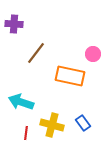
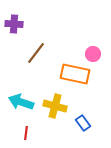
orange rectangle: moved 5 px right, 2 px up
yellow cross: moved 3 px right, 19 px up
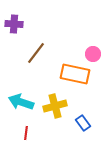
yellow cross: rotated 30 degrees counterclockwise
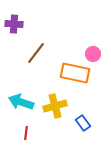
orange rectangle: moved 1 px up
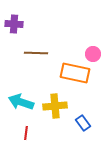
brown line: rotated 55 degrees clockwise
yellow cross: rotated 10 degrees clockwise
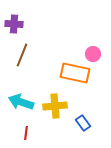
brown line: moved 14 px left, 2 px down; rotated 70 degrees counterclockwise
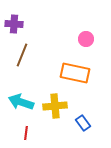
pink circle: moved 7 px left, 15 px up
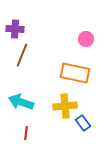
purple cross: moved 1 px right, 5 px down
yellow cross: moved 10 px right
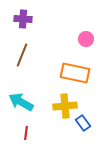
purple cross: moved 8 px right, 10 px up
cyan arrow: rotated 10 degrees clockwise
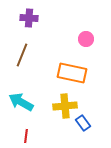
purple cross: moved 6 px right, 1 px up
orange rectangle: moved 3 px left
red line: moved 3 px down
